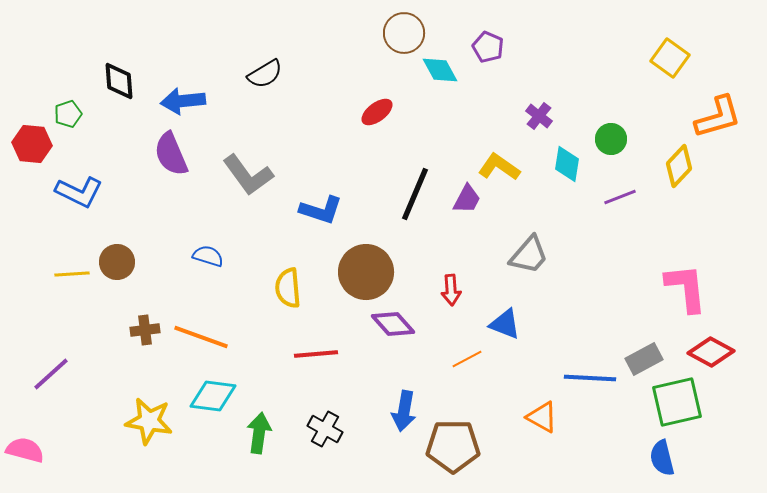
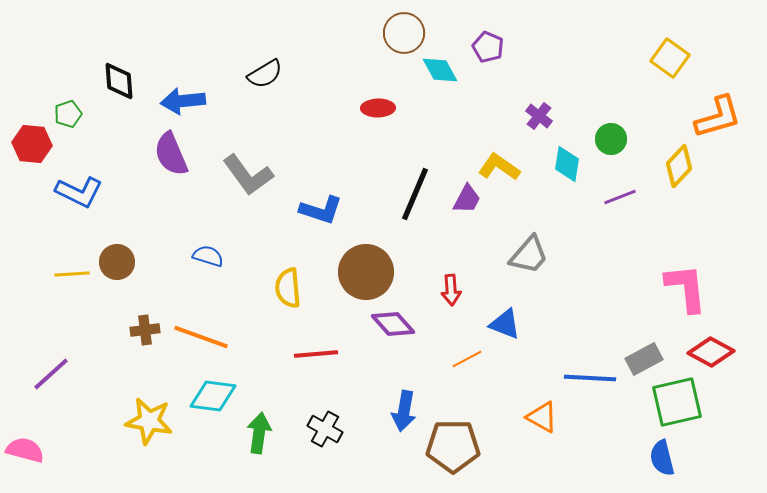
red ellipse at (377, 112): moved 1 px right, 4 px up; rotated 36 degrees clockwise
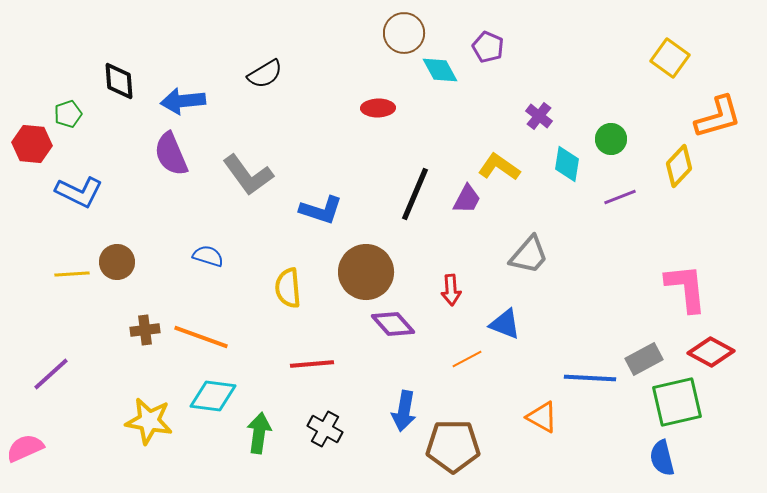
red line at (316, 354): moved 4 px left, 10 px down
pink semicircle at (25, 450): moved 2 px up; rotated 39 degrees counterclockwise
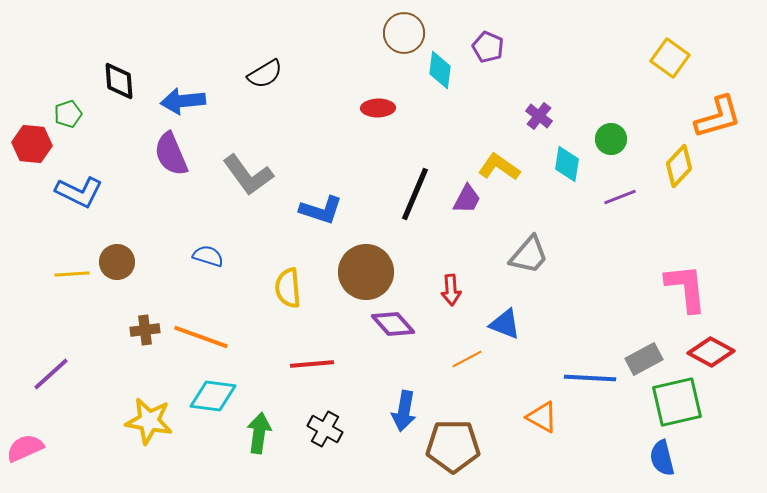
cyan diamond at (440, 70): rotated 36 degrees clockwise
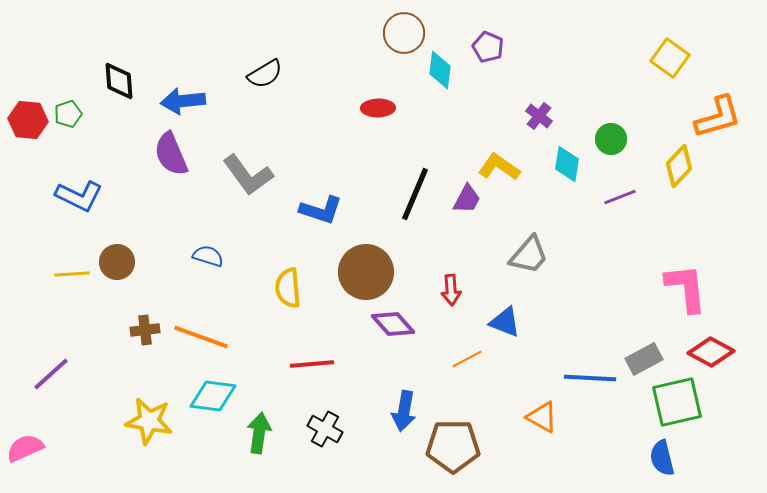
red hexagon at (32, 144): moved 4 px left, 24 px up
blue L-shape at (79, 192): moved 4 px down
blue triangle at (505, 324): moved 2 px up
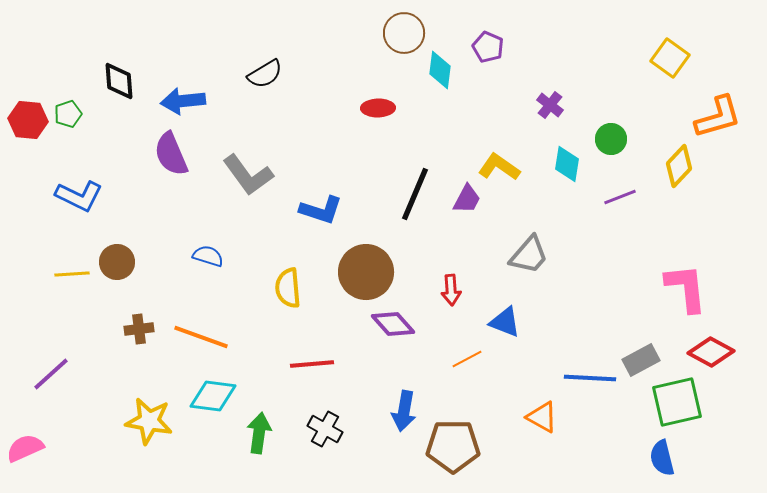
purple cross at (539, 116): moved 11 px right, 11 px up
brown cross at (145, 330): moved 6 px left, 1 px up
gray rectangle at (644, 359): moved 3 px left, 1 px down
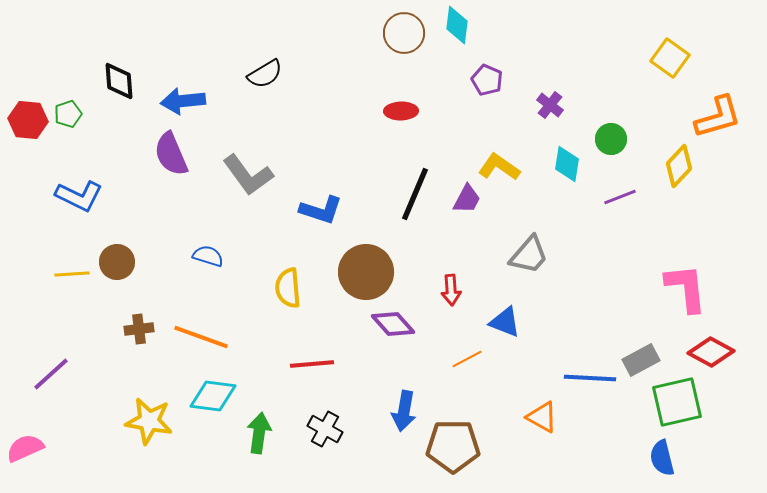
purple pentagon at (488, 47): moved 1 px left, 33 px down
cyan diamond at (440, 70): moved 17 px right, 45 px up
red ellipse at (378, 108): moved 23 px right, 3 px down
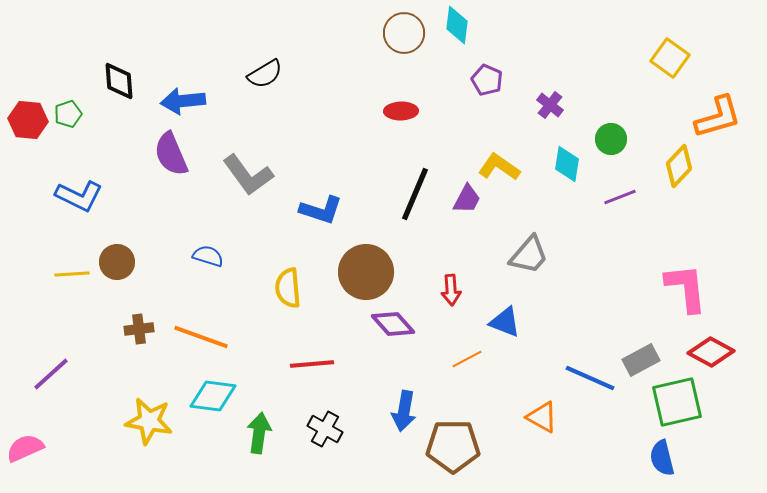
blue line at (590, 378): rotated 21 degrees clockwise
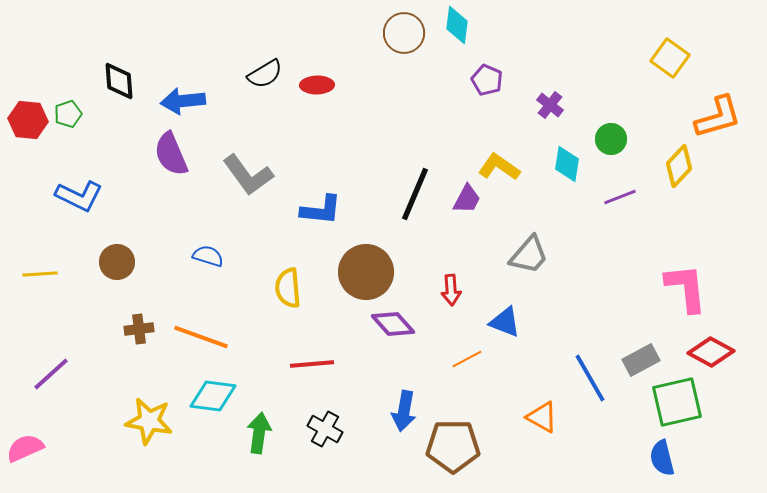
red ellipse at (401, 111): moved 84 px left, 26 px up
blue L-shape at (321, 210): rotated 12 degrees counterclockwise
yellow line at (72, 274): moved 32 px left
blue line at (590, 378): rotated 36 degrees clockwise
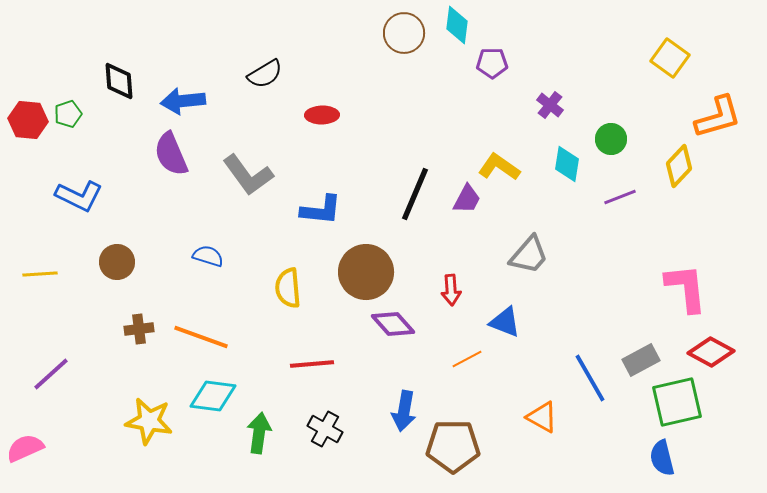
purple pentagon at (487, 80): moved 5 px right, 17 px up; rotated 24 degrees counterclockwise
red ellipse at (317, 85): moved 5 px right, 30 px down
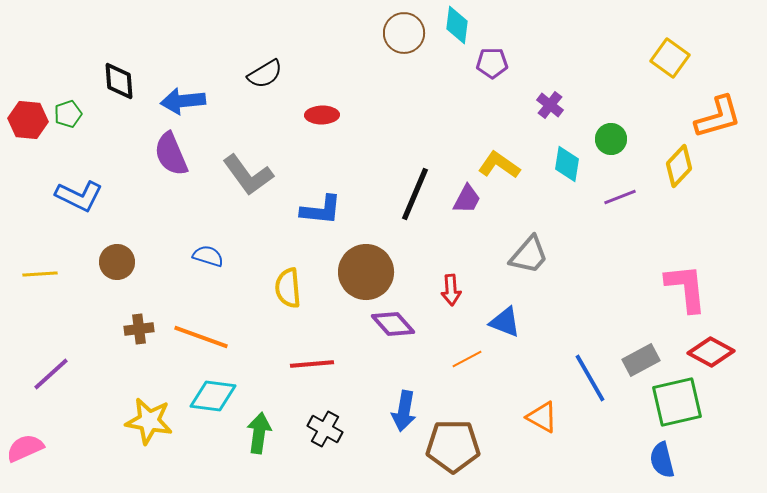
yellow L-shape at (499, 167): moved 2 px up
blue semicircle at (662, 458): moved 2 px down
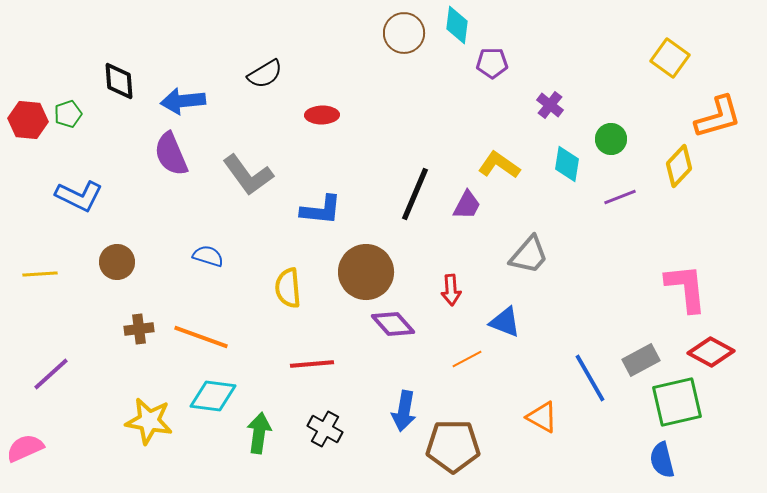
purple trapezoid at (467, 199): moved 6 px down
